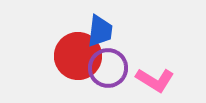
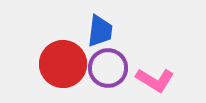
red circle: moved 15 px left, 8 px down
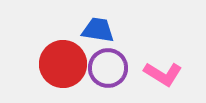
blue trapezoid: moved 2 px left, 1 px up; rotated 88 degrees counterclockwise
pink L-shape: moved 8 px right, 6 px up
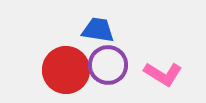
red circle: moved 3 px right, 6 px down
purple circle: moved 3 px up
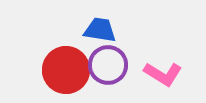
blue trapezoid: moved 2 px right
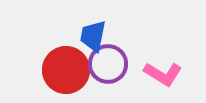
blue trapezoid: moved 7 px left, 6 px down; rotated 88 degrees counterclockwise
purple circle: moved 1 px up
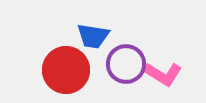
blue trapezoid: rotated 92 degrees counterclockwise
purple circle: moved 18 px right
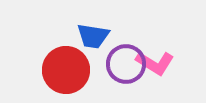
pink L-shape: moved 8 px left, 11 px up
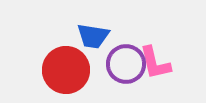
pink L-shape: rotated 45 degrees clockwise
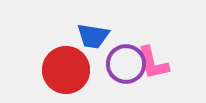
pink L-shape: moved 2 px left
